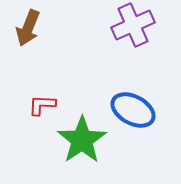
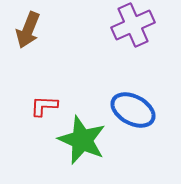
brown arrow: moved 2 px down
red L-shape: moved 2 px right, 1 px down
green star: rotated 15 degrees counterclockwise
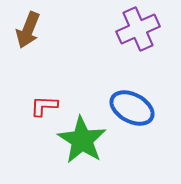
purple cross: moved 5 px right, 4 px down
blue ellipse: moved 1 px left, 2 px up
green star: rotated 9 degrees clockwise
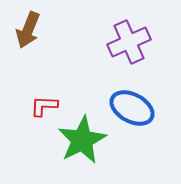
purple cross: moved 9 px left, 13 px down
green star: rotated 12 degrees clockwise
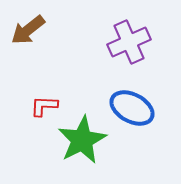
brown arrow: rotated 30 degrees clockwise
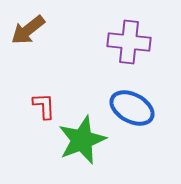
purple cross: rotated 30 degrees clockwise
red L-shape: rotated 84 degrees clockwise
green star: rotated 6 degrees clockwise
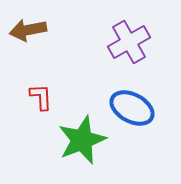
brown arrow: rotated 27 degrees clockwise
purple cross: rotated 36 degrees counterclockwise
red L-shape: moved 3 px left, 9 px up
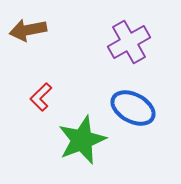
red L-shape: rotated 132 degrees counterclockwise
blue ellipse: moved 1 px right
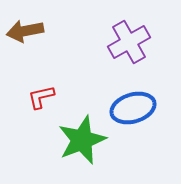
brown arrow: moved 3 px left, 1 px down
red L-shape: rotated 32 degrees clockwise
blue ellipse: rotated 45 degrees counterclockwise
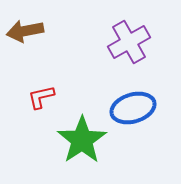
green star: rotated 12 degrees counterclockwise
